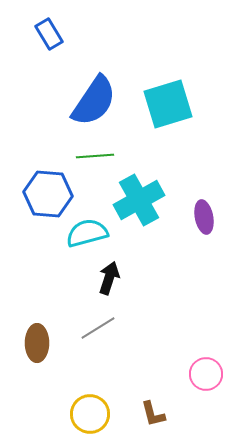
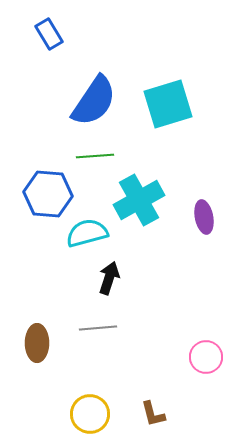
gray line: rotated 27 degrees clockwise
pink circle: moved 17 px up
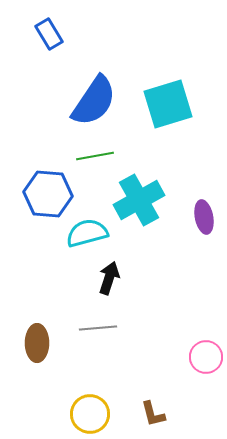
green line: rotated 6 degrees counterclockwise
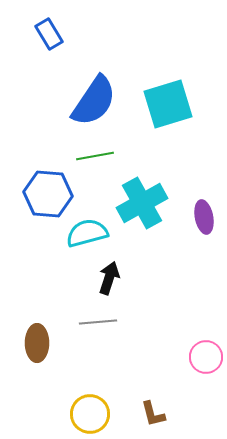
cyan cross: moved 3 px right, 3 px down
gray line: moved 6 px up
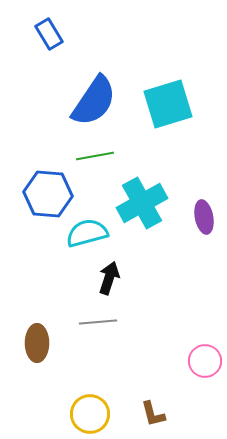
pink circle: moved 1 px left, 4 px down
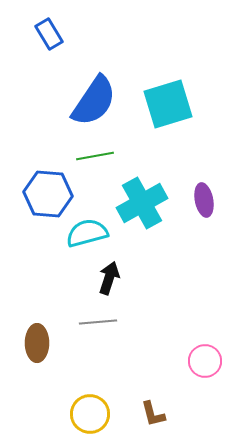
purple ellipse: moved 17 px up
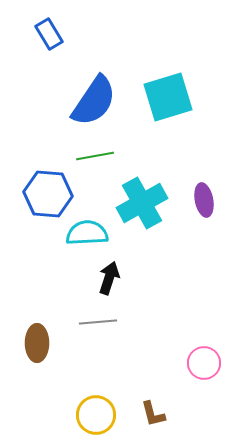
cyan square: moved 7 px up
cyan semicircle: rotated 12 degrees clockwise
pink circle: moved 1 px left, 2 px down
yellow circle: moved 6 px right, 1 px down
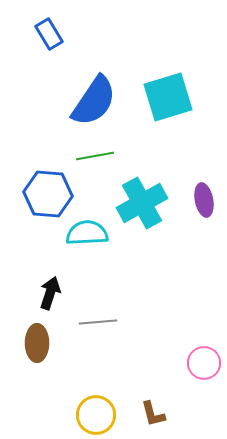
black arrow: moved 59 px left, 15 px down
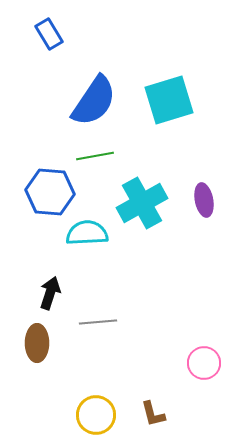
cyan square: moved 1 px right, 3 px down
blue hexagon: moved 2 px right, 2 px up
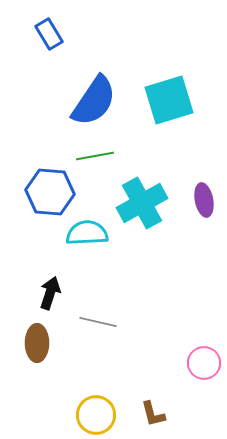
gray line: rotated 18 degrees clockwise
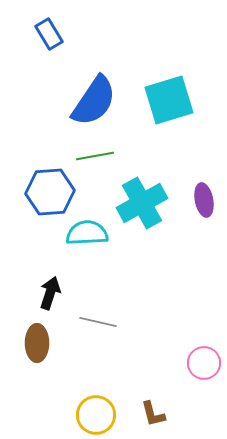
blue hexagon: rotated 9 degrees counterclockwise
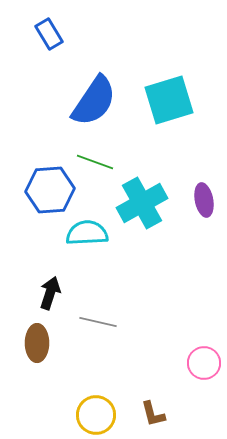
green line: moved 6 px down; rotated 30 degrees clockwise
blue hexagon: moved 2 px up
